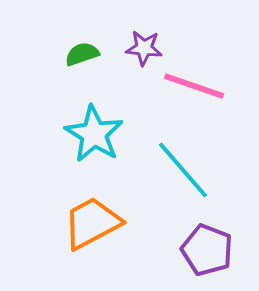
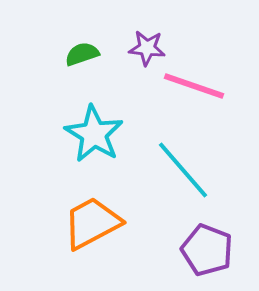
purple star: moved 3 px right
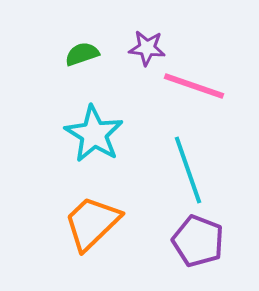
cyan line: moved 5 px right; rotated 22 degrees clockwise
orange trapezoid: rotated 16 degrees counterclockwise
purple pentagon: moved 9 px left, 9 px up
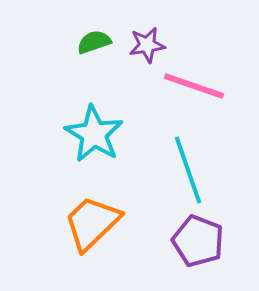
purple star: moved 3 px up; rotated 15 degrees counterclockwise
green semicircle: moved 12 px right, 12 px up
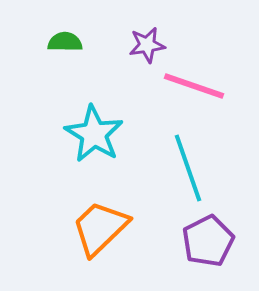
green semicircle: moved 29 px left; rotated 20 degrees clockwise
cyan line: moved 2 px up
orange trapezoid: moved 8 px right, 5 px down
purple pentagon: moved 10 px right; rotated 24 degrees clockwise
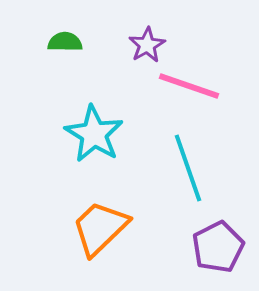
purple star: rotated 21 degrees counterclockwise
pink line: moved 5 px left
purple pentagon: moved 10 px right, 6 px down
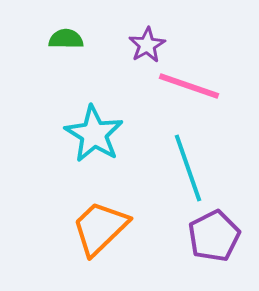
green semicircle: moved 1 px right, 3 px up
purple pentagon: moved 4 px left, 11 px up
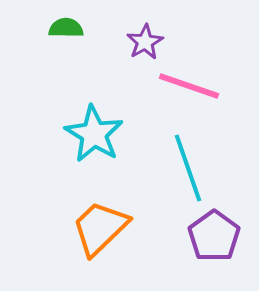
green semicircle: moved 11 px up
purple star: moved 2 px left, 3 px up
purple pentagon: rotated 9 degrees counterclockwise
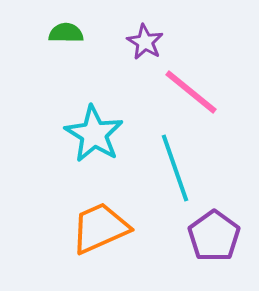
green semicircle: moved 5 px down
purple star: rotated 12 degrees counterclockwise
pink line: moved 2 px right, 6 px down; rotated 20 degrees clockwise
cyan line: moved 13 px left
orange trapezoid: rotated 20 degrees clockwise
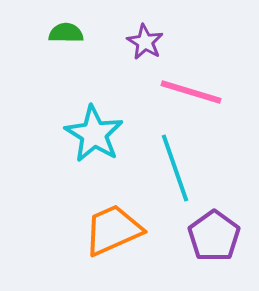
pink line: rotated 22 degrees counterclockwise
orange trapezoid: moved 13 px right, 2 px down
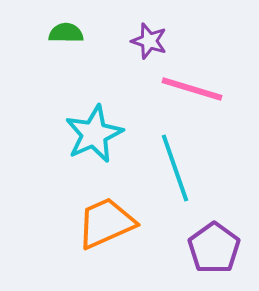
purple star: moved 4 px right, 1 px up; rotated 12 degrees counterclockwise
pink line: moved 1 px right, 3 px up
cyan star: rotated 16 degrees clockwise
orange trapezoid: moved 7 px left, 7 px up
purple pentagon: moved 12 px down
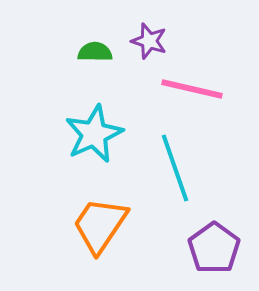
green semicircle: moved 29 px right, 19 px down
pink line: rotated 4 degrees counterclockwise
orange trapezoid: moved 6 px left, 2 px down; rotated 32 degrees counterclockwise
